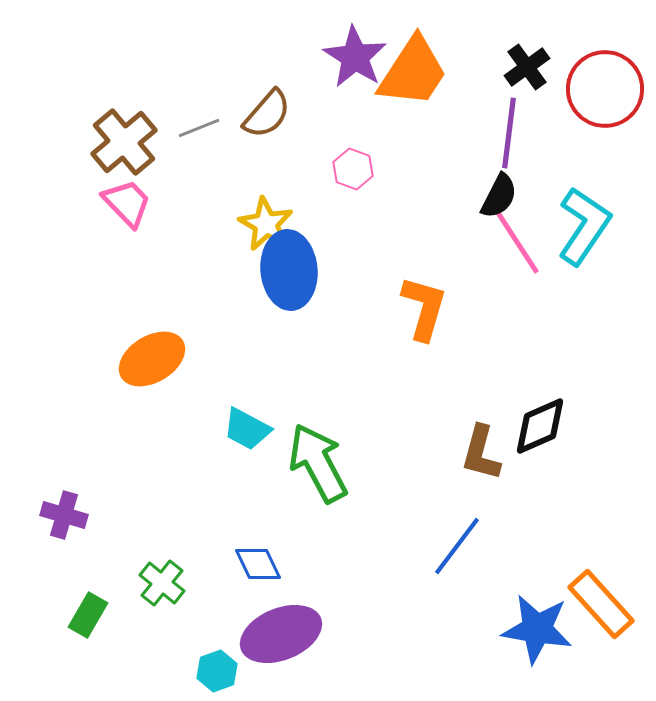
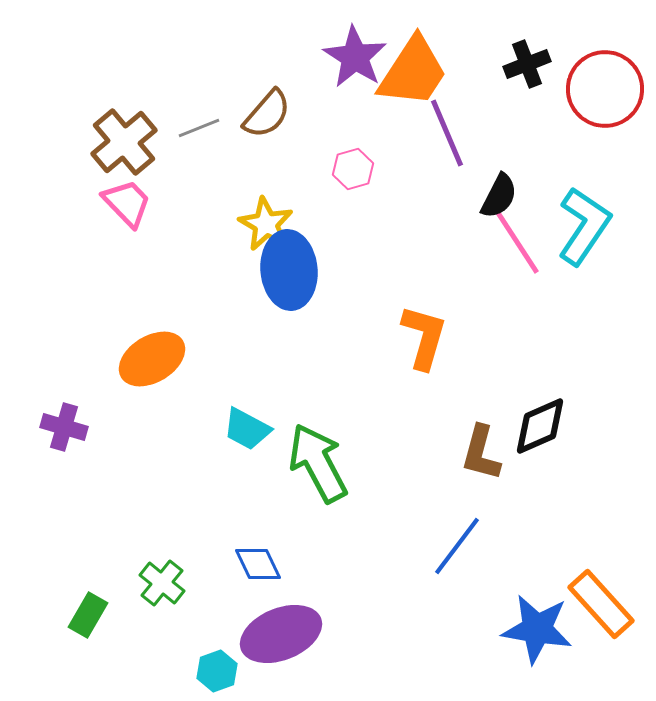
black cross: moved 3 px up; rotated 15 degrees clockwise
purple line: moved 62 px left; rotated 30 degrees counterclockwise
pink hexagon: rotated 24 degrees clockwise
orange L-shape: moved 29 px down
purple cross: moved 88 px up
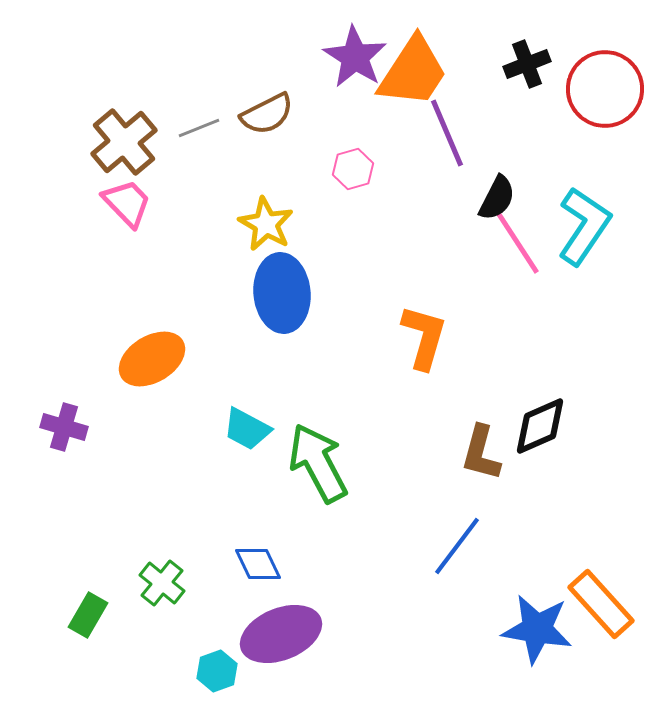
brown semicircle: rotated 22 degrees clockwise
black semicircle: moved 2 px left, 2 px down
blue ellipse: moved 7 px left, 23 px down
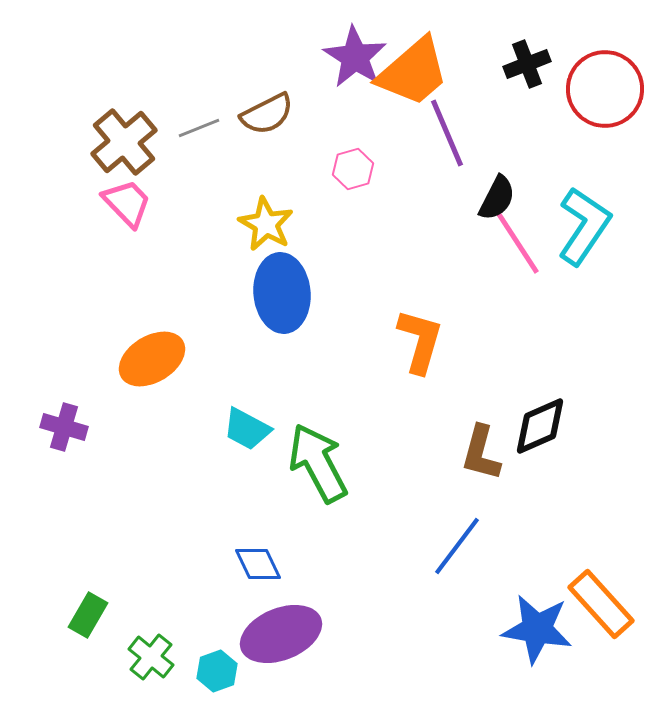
orange trapezoid: rotated 16 degrees clockwise
orange L-shape: moved 4 px left, 4 px down
green cross: moved 11 px left, 74 px down
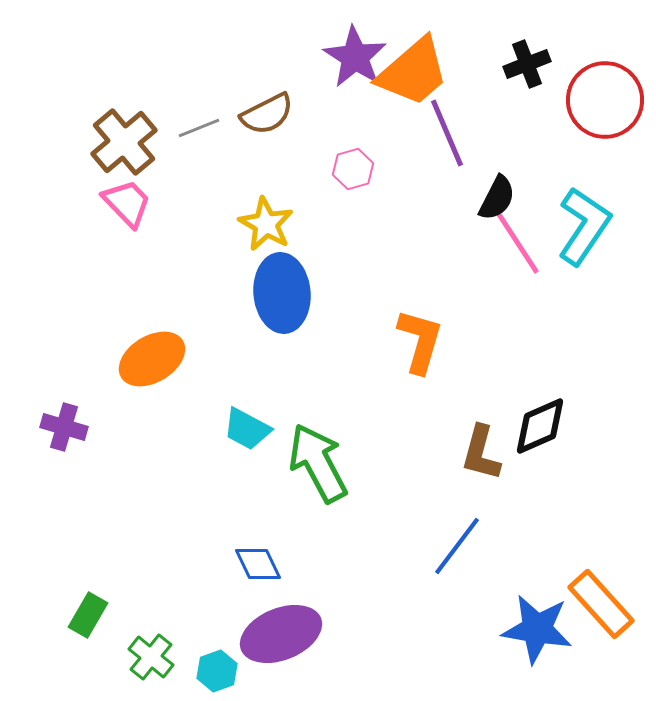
red circle: moved 11 px down
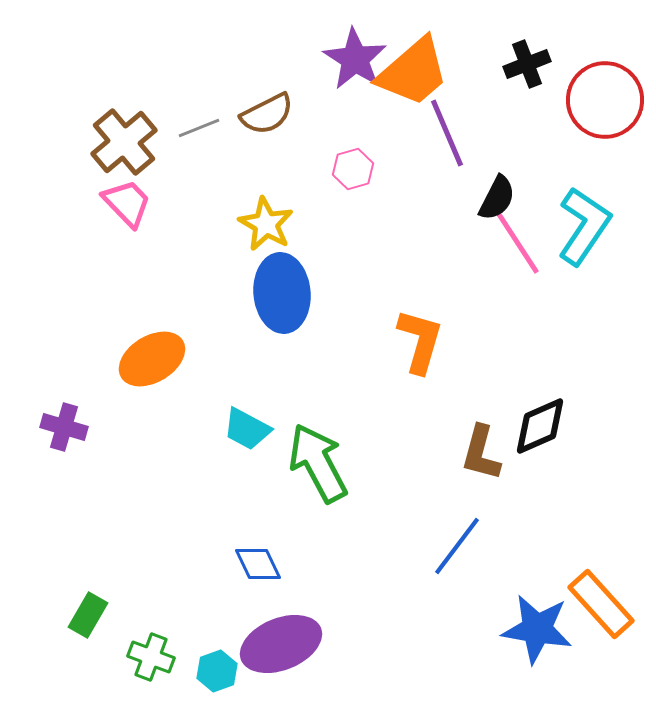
purple star: moved 2 px down
purple ellipse: moved 10 px down
green cross: rotated 18 degrees counterclockwise
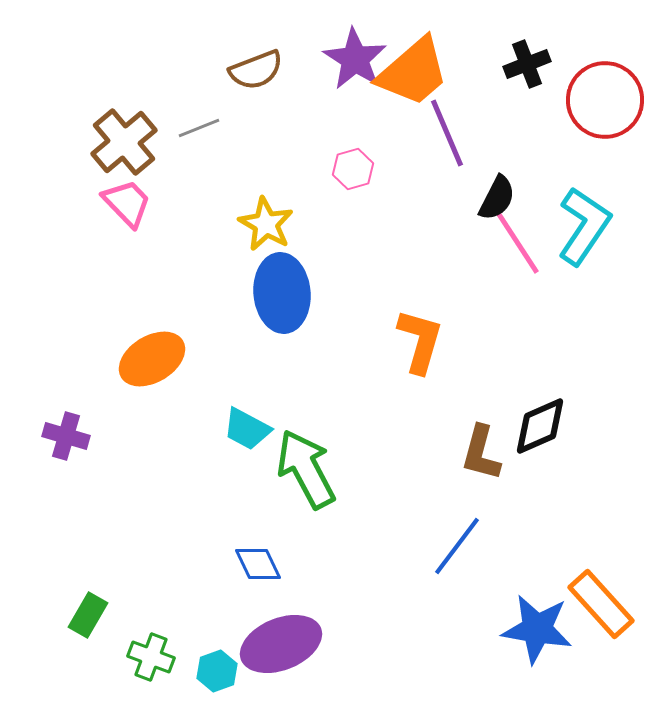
brown semicircle: moved 11 px left, 44 px up; rotated 6 degrees clockwise
purple cross: moved 2 px right, 9 px down
green arrow: moved 12 px left, 6 px down
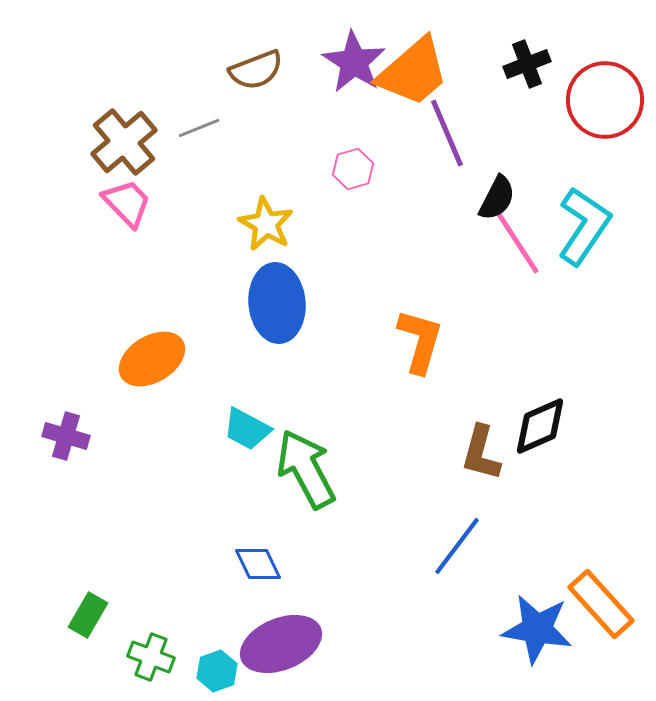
purple star: moved 1 px left, 3 px down
blue ellipse: moved 5 px left, 10 px down
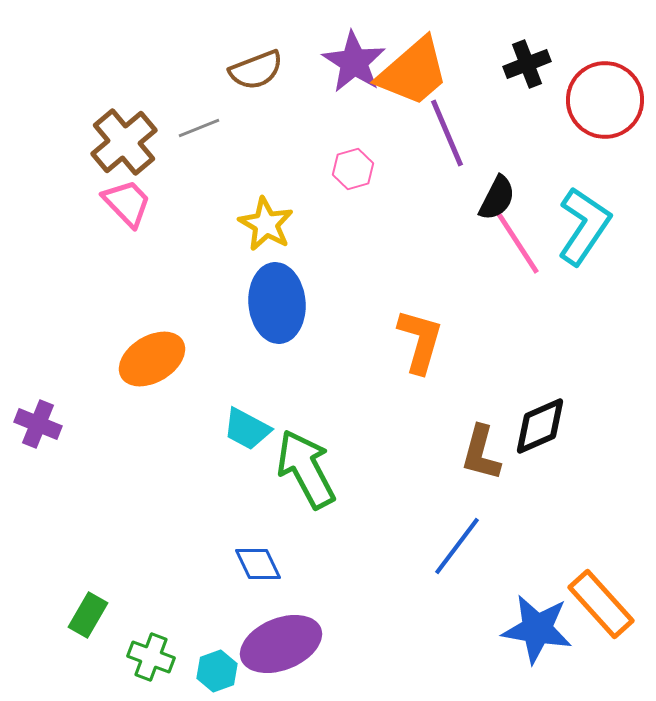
purple cross: moved 28 px left, 12 px up; rotated 6 degrees clockwise
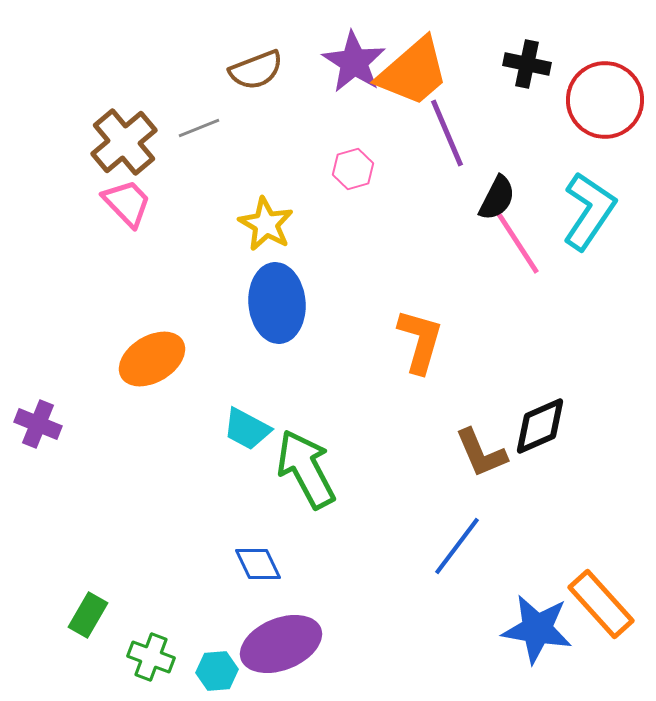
black cross: rotated 33 degrees clockwise
cyan L-shape: moved 5 px right, 15 px up
brown L-shape: rotated 38 degrees counterclockwise
cyan hexagon: rotated 15 degrees clockwise
